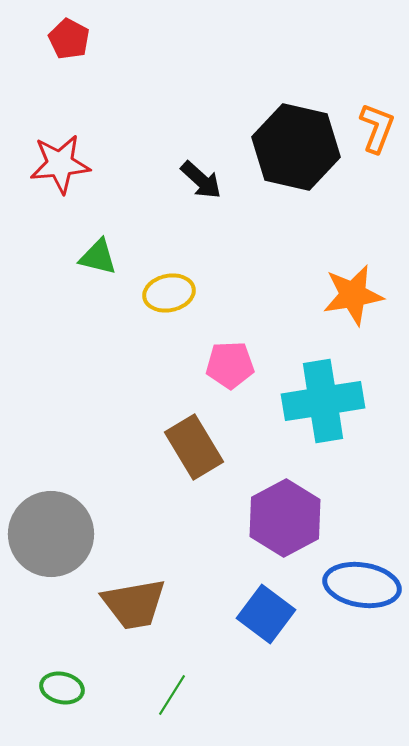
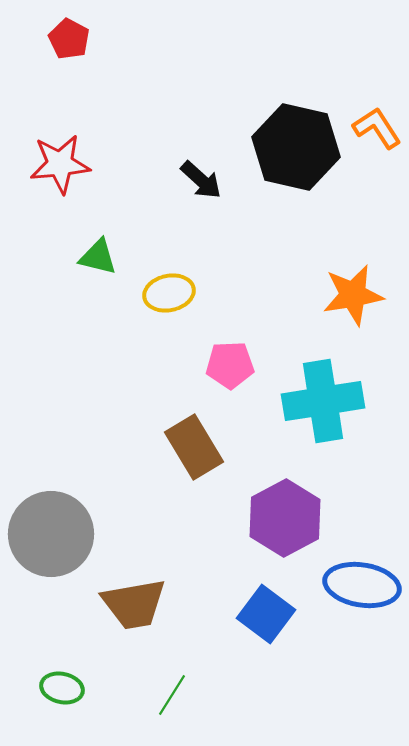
orange L-shape: rotated 54 degrees counterclockwise
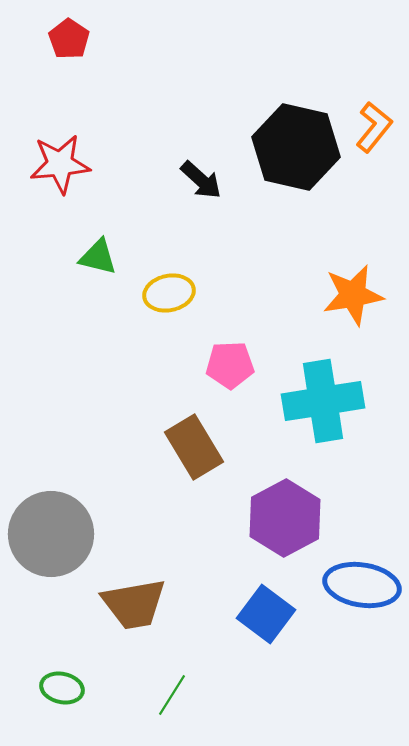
red pentagon: rotated 6 degrees clockwise
orange L-shape: moved 3 px left, 1 px up; rotated 72 degrees clockwise
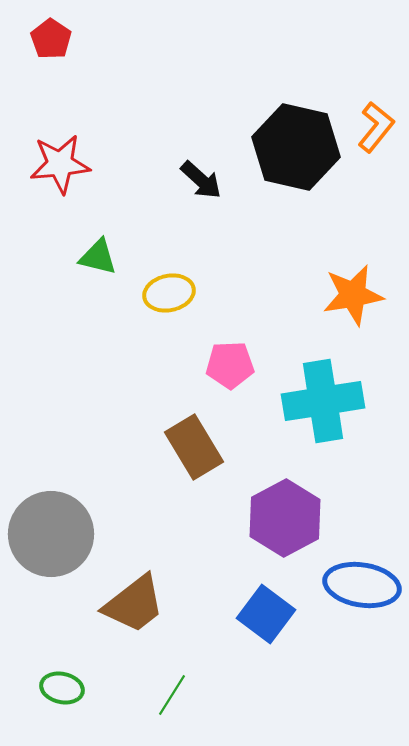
red pentagon: moved 18 px left
orange L-shape: moved 2 px right
brown trapezoid: rotated 28 degrees counterclockwise
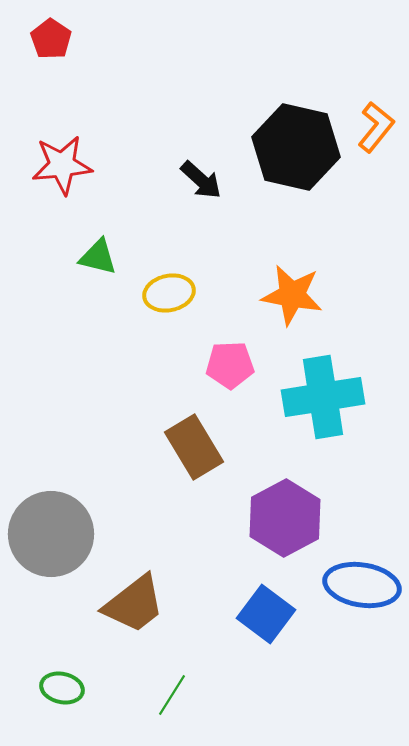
red star: moved 2 px right, 1 px down
orange star: moved 61 px left; rotated 20 degrees clockwise
cyan cross: moved 4 px up
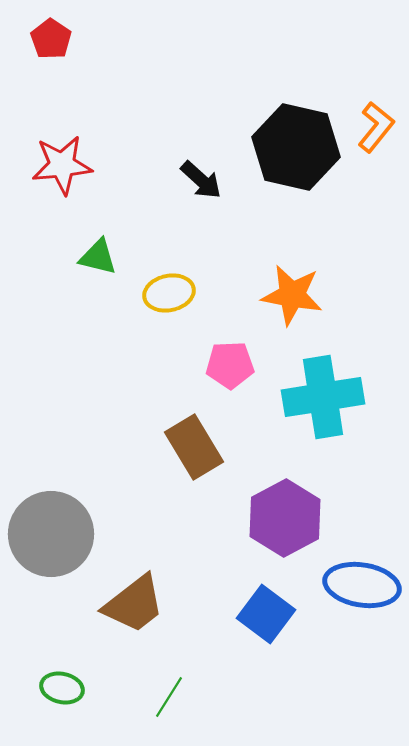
green line: moved 3 px left, 2 px down
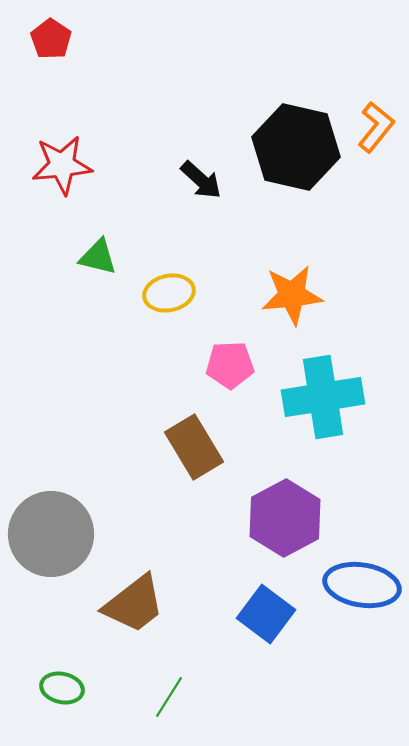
orange star: rotated 16 degrees counterclockwise
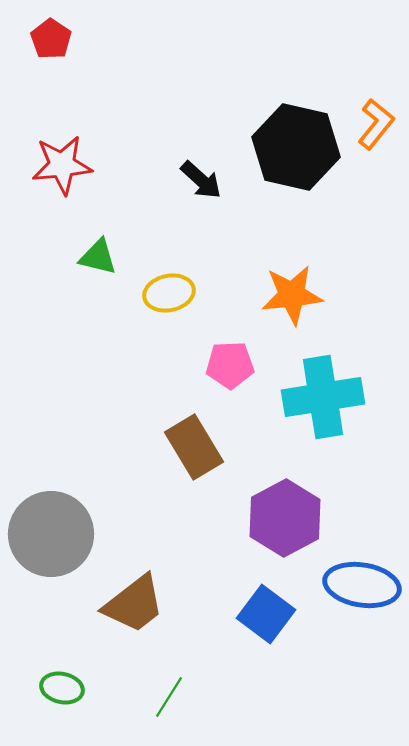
orange L-shape: moved 3 px up
